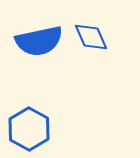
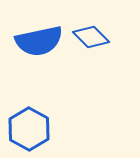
blue diamond: rotated 21 degrees counterclockwise
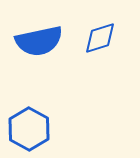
blue diamond: moved 9 px right, 1 px down; rotated 63 degrees counterclockwise
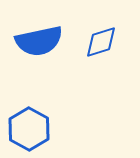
blue diamond: moved 1 px right, 4 px down
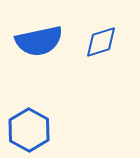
blue hexagon: moved 1 px down
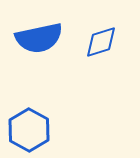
blue semicircle: moved 3 px up
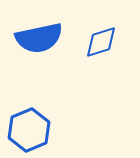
blue hexagon: rotated 9 degrees clockwise
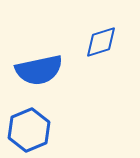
blue semicircle: moved 32 px down
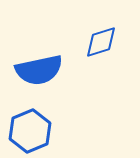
blue hexagon: moved 1 px right, 1 px down
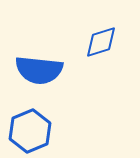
blue semicircle: rotated 18 degrees clockwise
